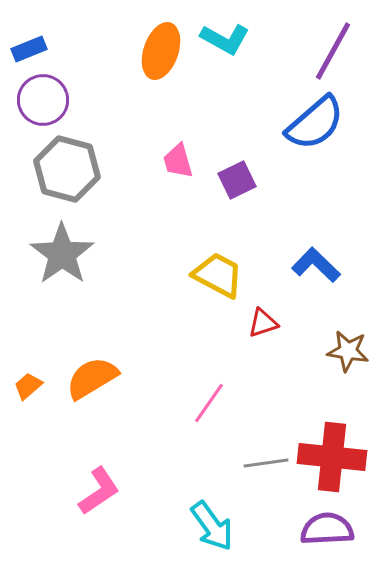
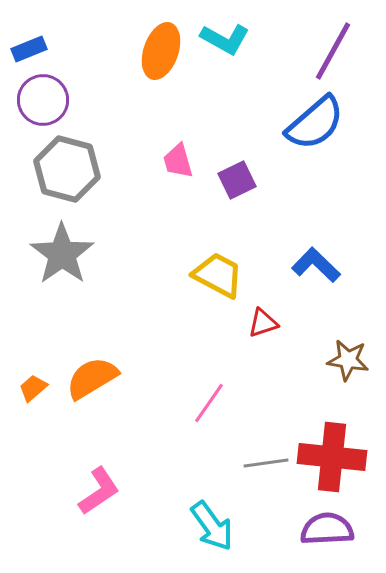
brown star: moved 9 px down
orange trapezoid: moved 5 px right, 2 px down
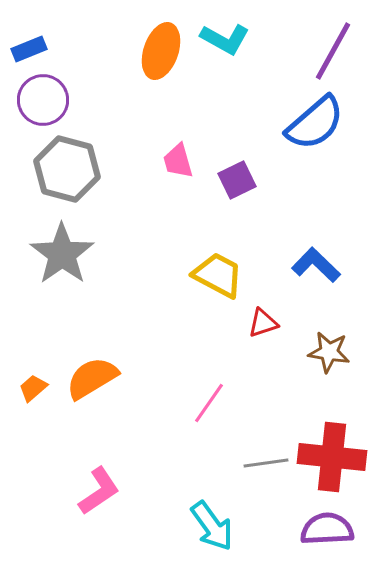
brown star: moved 19 px left, 8 px up
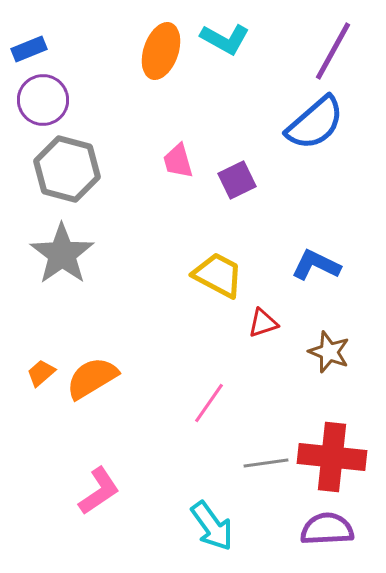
blue L-shape: rotated 18 degrees counterclockwise
brown star: rotated 12 degrees clockwise
orange trapezoid: moved 8 px right, 15 px up
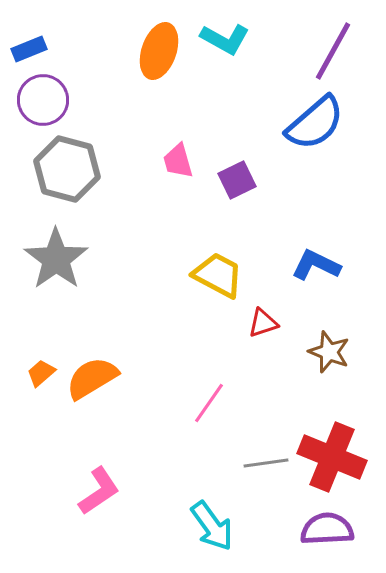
orange ellipse: moved 2 px left
gray star: moved 6 px left, 5 px down
red cross: rotated 16 degrees clockwise
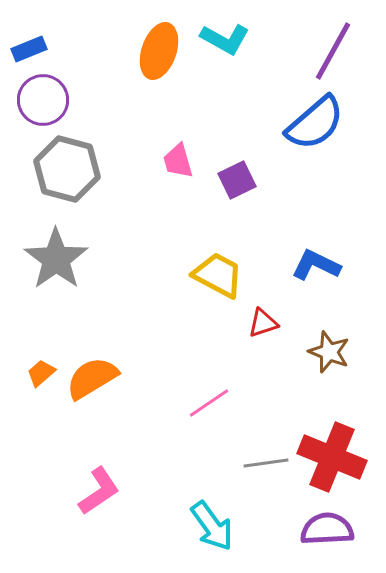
pink line: rotated 21 degrees clockwise
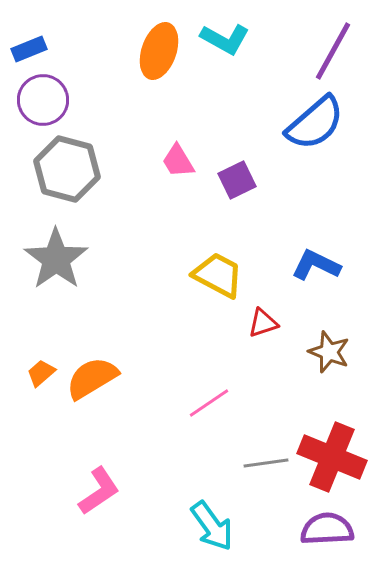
pink trapezoid: rotated 15 degrees counterclockwise
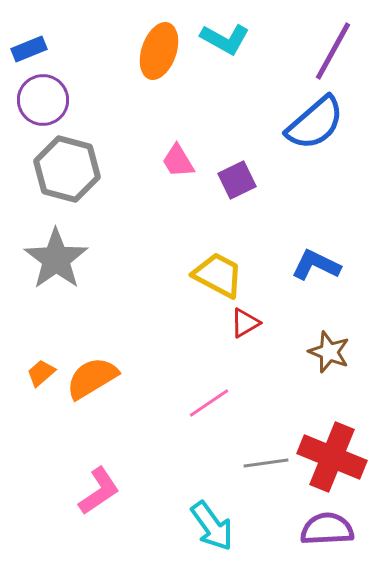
red triangle: moved 18 px left; rotated 12 degrees counterclockwise
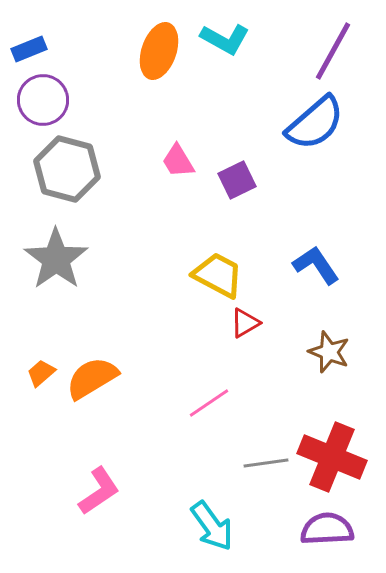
blue L-shape: rotated 30 degrees clockwise
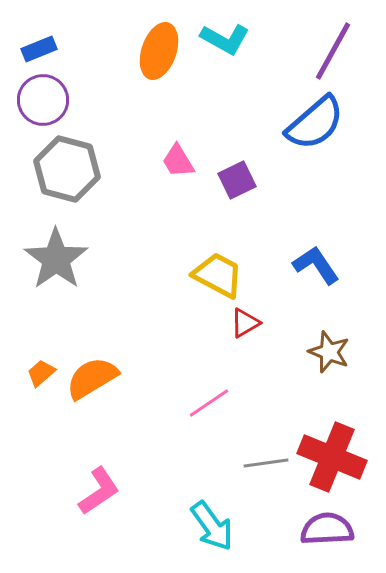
blue rectangle: moved 10 px right
